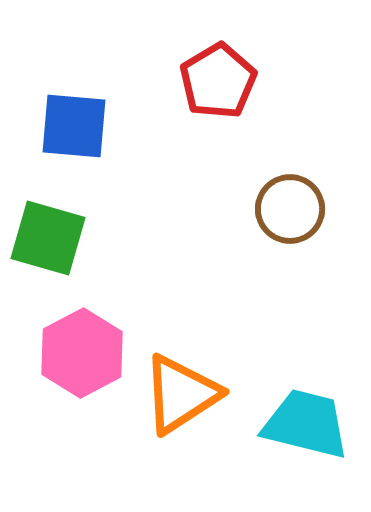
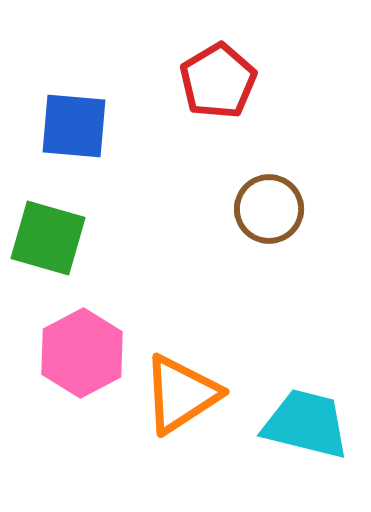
brown circle: moved 21 px left
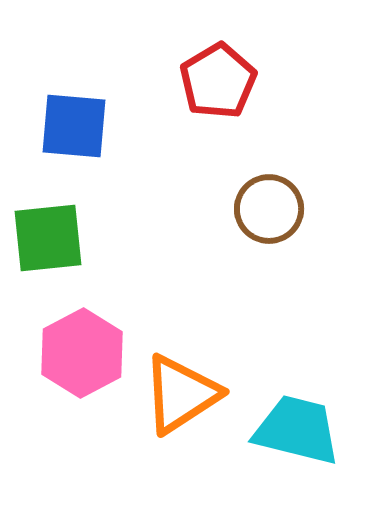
green square: rotated 22 degrees counterclockwise
cyan trapezoid: moved 9 px left, 6 px down
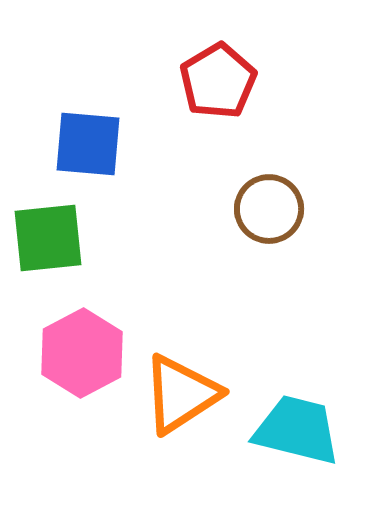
blue square: moved 14 px right, 18 px down
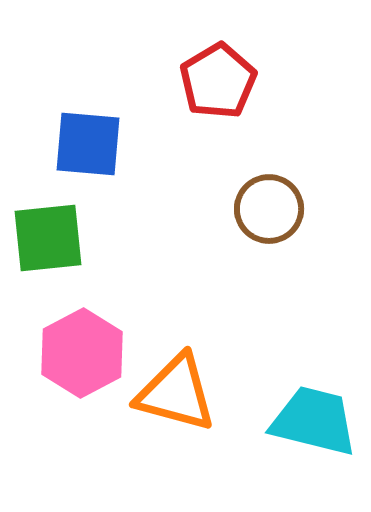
orange triangle: moved 5 px left, 1 px up; rotated 48 degrees clockwise
cyan trapezoid: moved 17 px right, 9 px up
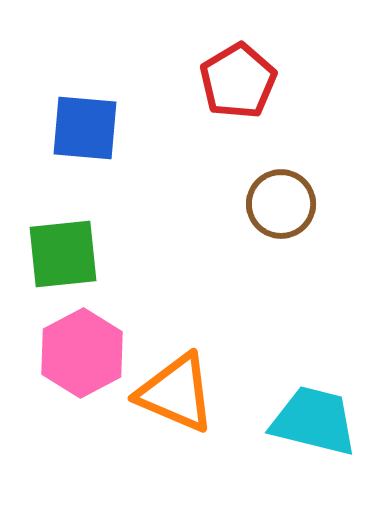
red pentagon: moved 20 px right
blue square: moved 3 px left, 16 px up
brown circle: moved 12 px right, 5 px up
green square: moved 15 px right, 16 px down
orange triangle: rotated 8 degrees clockwise
